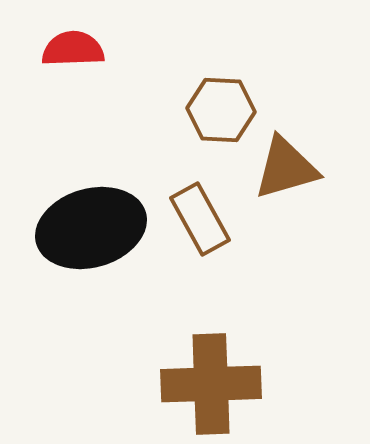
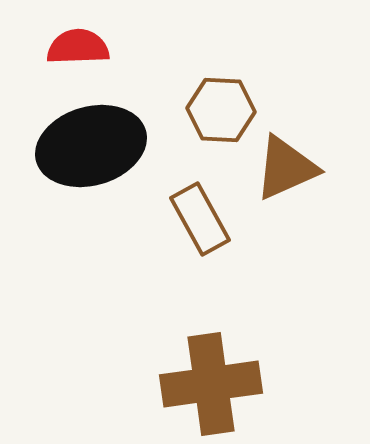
red semicircle: moved 5 px right, 2 px up
brown triangle: rotated 8 degrees counterclockwise
black ellipse: moved 82 px up
brown cross: rotated 6 degrees counterclockwise
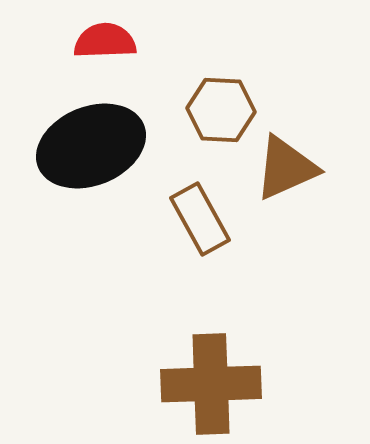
red semicircle: moved 27 px right, 6 px up
black ellipse: rotated 6 degrees counterclockwise
brown cross: rotated 6 degrees clockwise
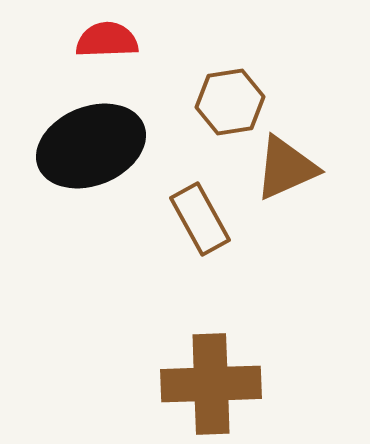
red semicircle: moved 2 px right, 1 px up
brown hexagon: moved 9 px right, 8 px up; rotated 12 degrees counterclockwise
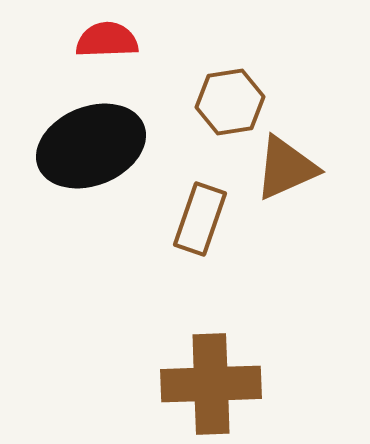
brown rectangle: rotated 48 degrees clockwise
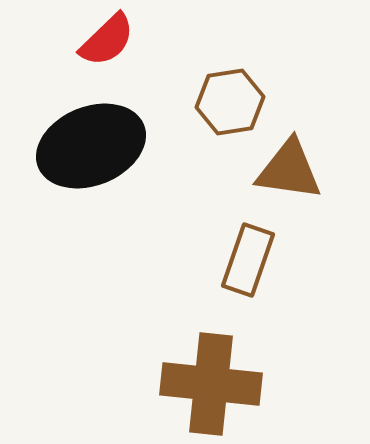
red semicircle: rotated 138 degrees clockwise
brown triangle: moved 3 px right, 2 px down; rotated 32 degrees clockwise
brown rectangle: moved 48 px right, 41 px down
brown cross: rotated 8 degrees clockwise
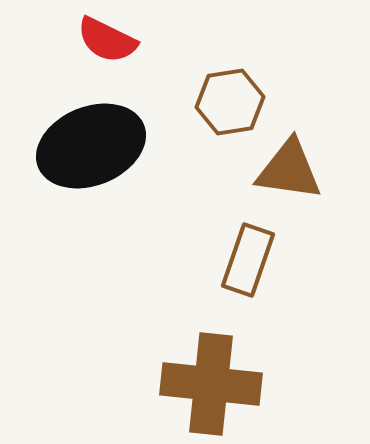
red semicircle: rotated 70 degrees clockwise
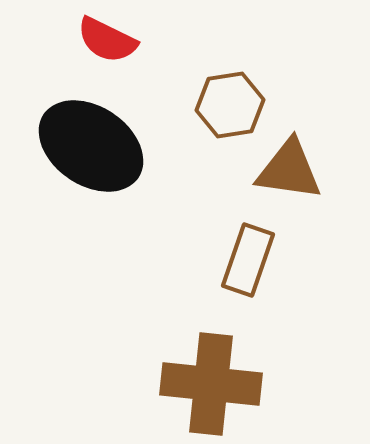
brown hexagon: moved 3 px down
black ellipse: rotated 56 degrees clockwise
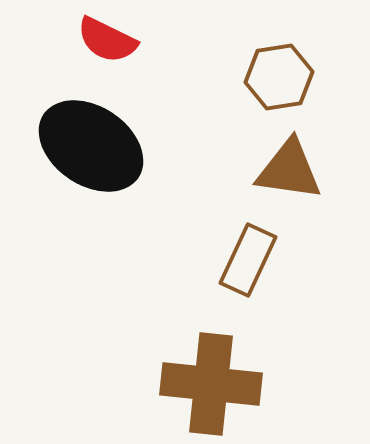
brown hexagon: moved 49 px right, 28 px up
brown rectangle: rotated 6 degrees clockwise
